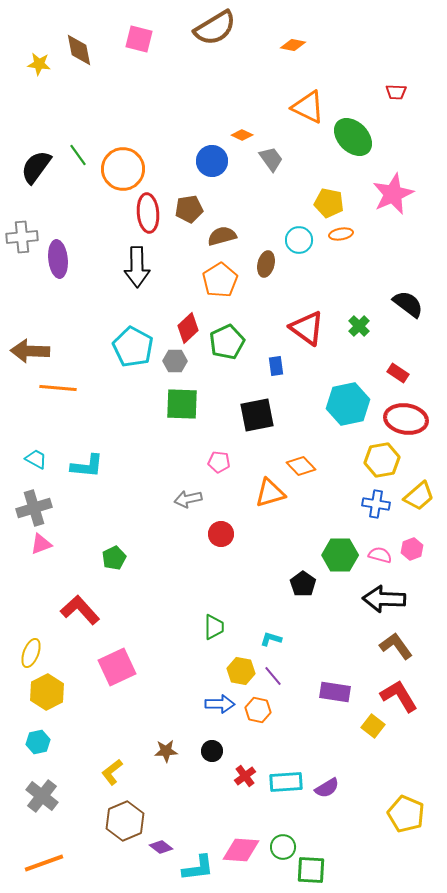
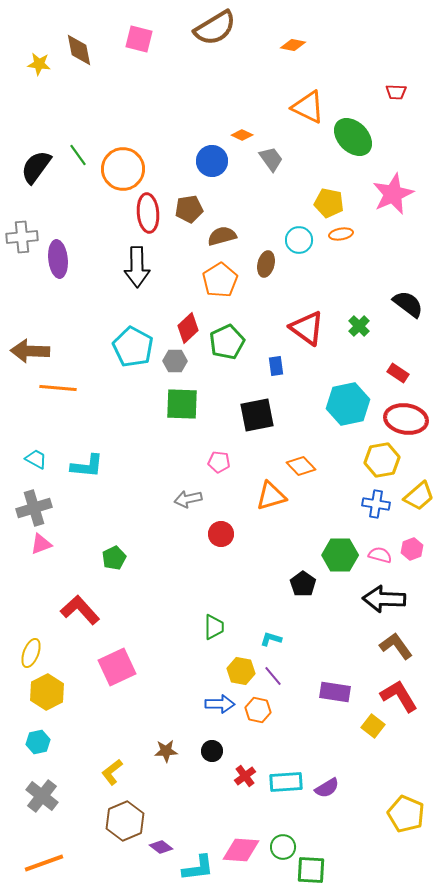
orange triangle at (270, 493): moved 1 px right, 3 px down
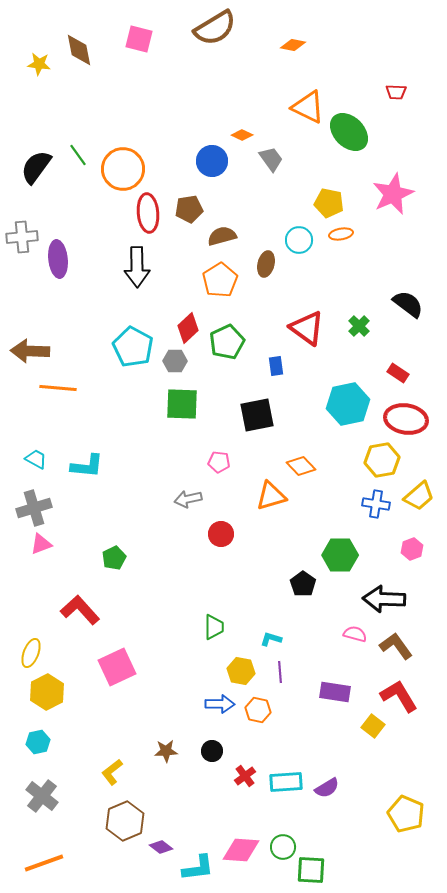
green ellipse at (353, 137): moved 4 px left, 5 px up
pink semicircle at (380, 555): moved 25 px left, 79 px down
purple line at (273, 676): moved 7 px right, 4 px up; rotated 35 degrees clockwise
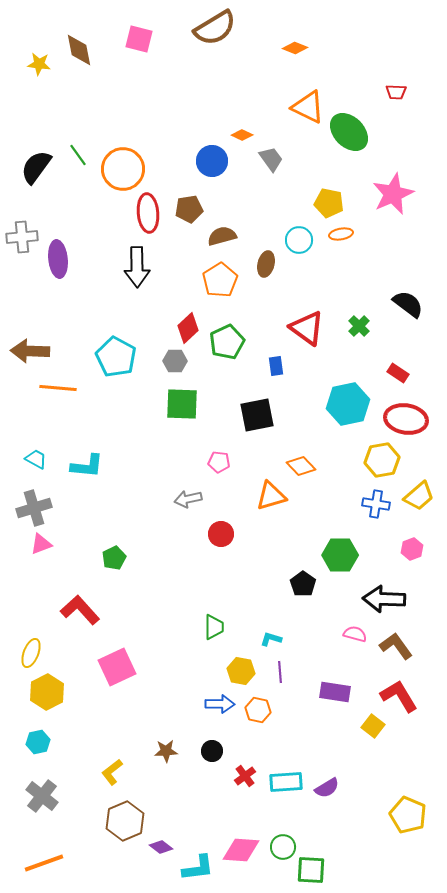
orange diamond at (293, 45): moved 2 px right, 3 px down; rotated 10 degrees clockwise
cyan pentagon at (133, 347): moved 17 px left, 10 px down
yellow pentagon at (406, 814): moved 2 px right, 1 px down
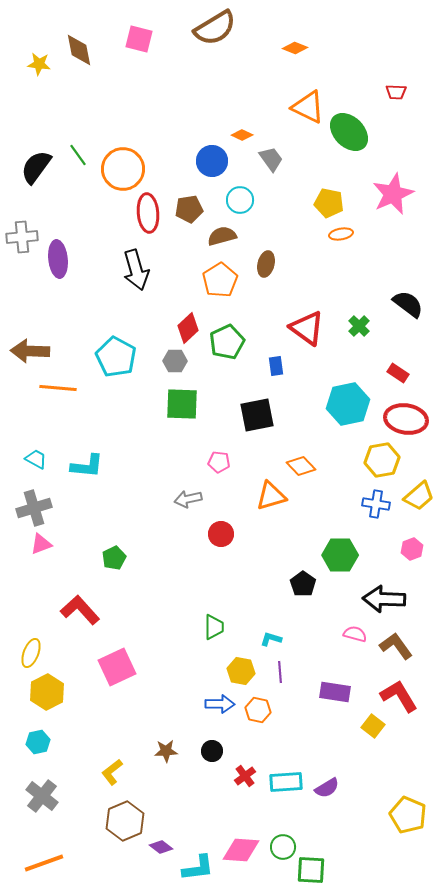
cyan circle at (299, 240): moved 59 px left, 40 px up
black arrow at (137, 267): moved 1 px left, 3 px down; rotated 15 degrees counterclockwise
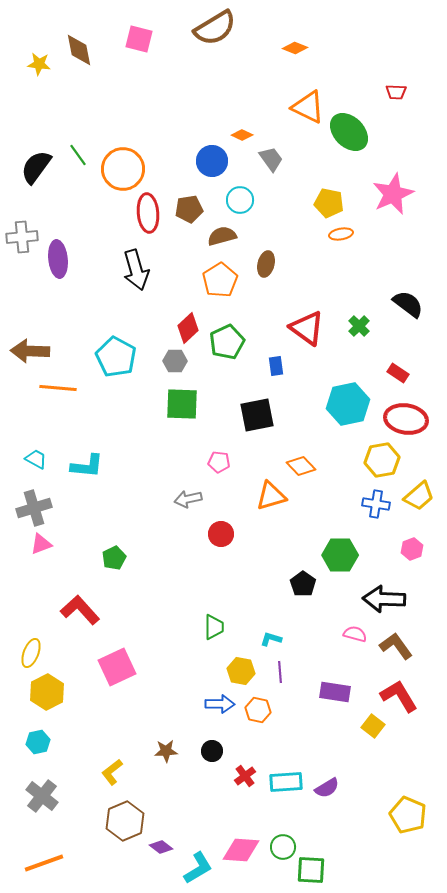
cyan L-shape at (198, 868): rotated 24 degrees counterclockwise
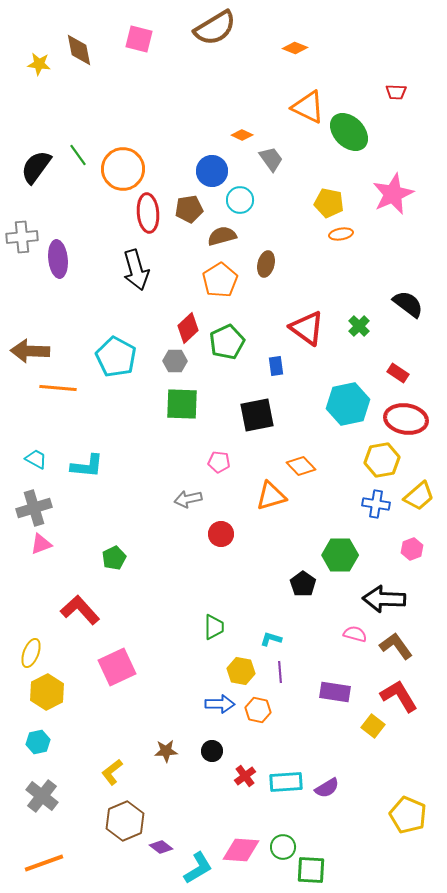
blue circle at (212, 161): moved 10 px down
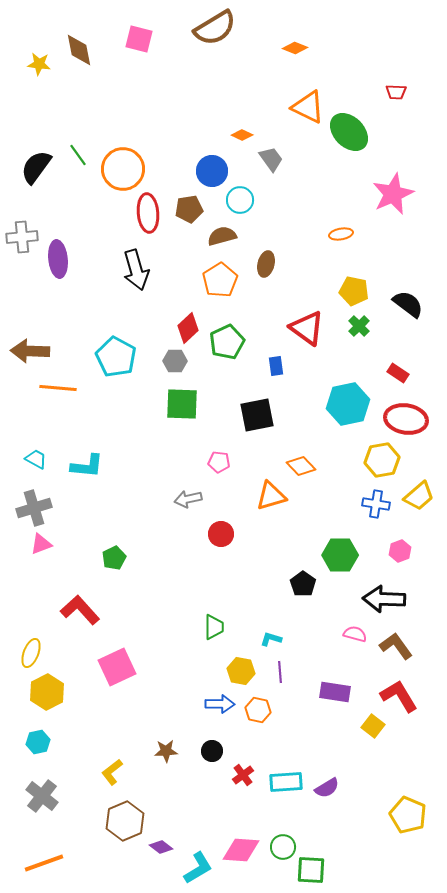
yellow pentagon at (329, 203): moved 25 px right, 88 px down
pink hexagon at (412, 549): moved 12 px left, 2 px down
red cross at (245, 776): moved 2 px left, 1 px up
